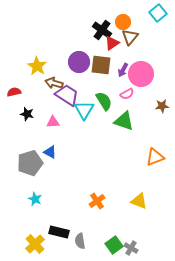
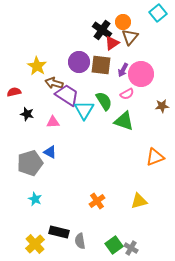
yellow triangle: rotated 36 degrees counterclockwise
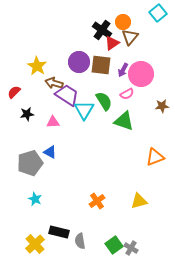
red semicircle: rotated 32 degrees counterclockwise
black star: rotated 24 degrees counterclockwise
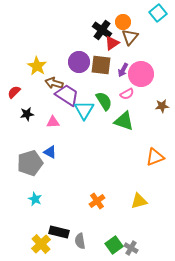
yellow cross: moved 6 px right
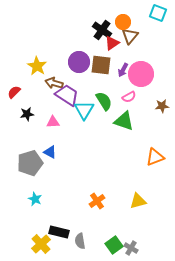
cyan square: rotated 30 degrees counterclockwise
brown triangle: moved 1 px up
pink semicircle: moved 2 px right, 3 px down
yellow triangle: moved 1 px left
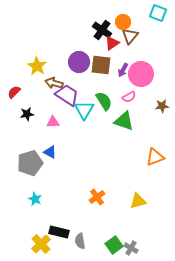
orange cross: moved 4 px up
